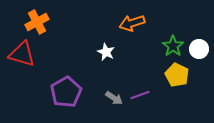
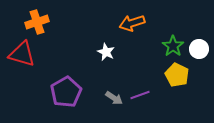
orange cross: rotated 10 degrees clockwise
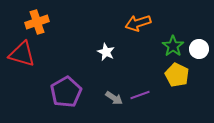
orange arrow: moved 6 px right
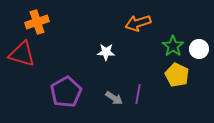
white star: rotated 24 degrees counterclockwise
purple line: moved 2 px left, 1 px up; rotated 60 degrees counterclockwise
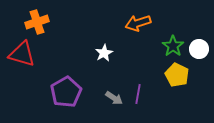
white star: moved 2 px left, 1 px down; rotated 30 degrees counterclockwise
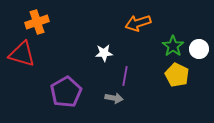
white star: rotated 24 degrees clockwise
purple line: moved 13 px left, 18 px up
gray arrow: rotated 24 degrees counterclockwise
